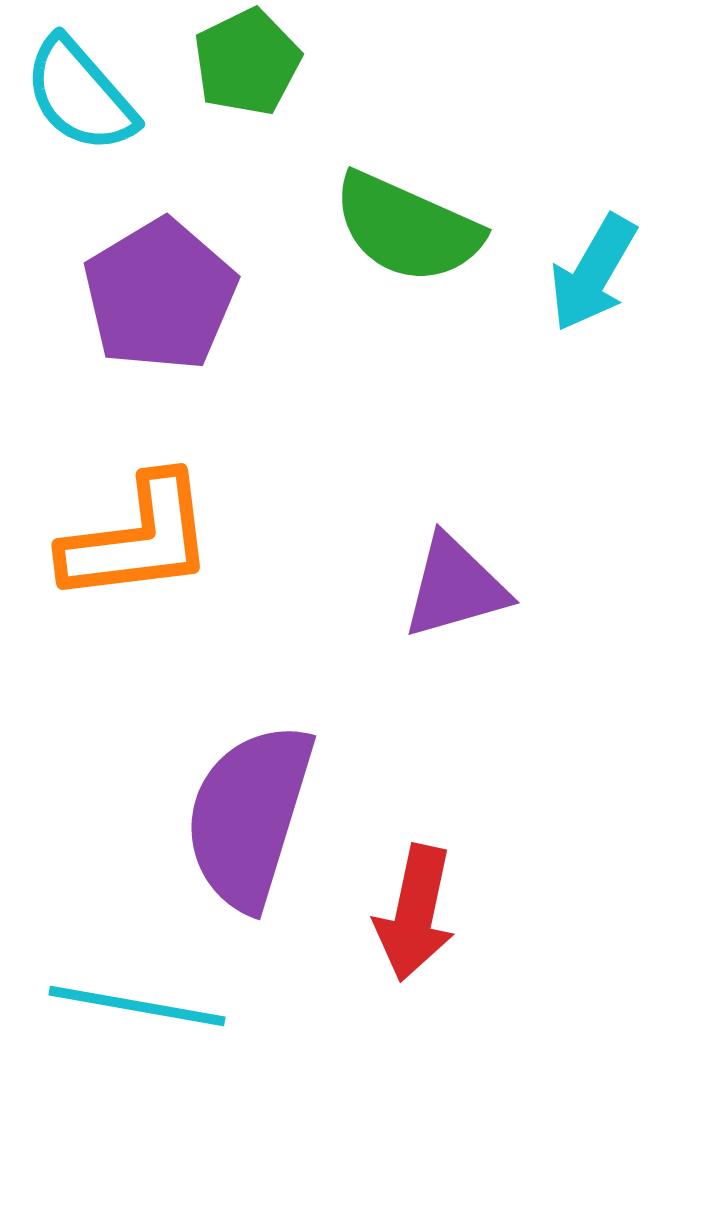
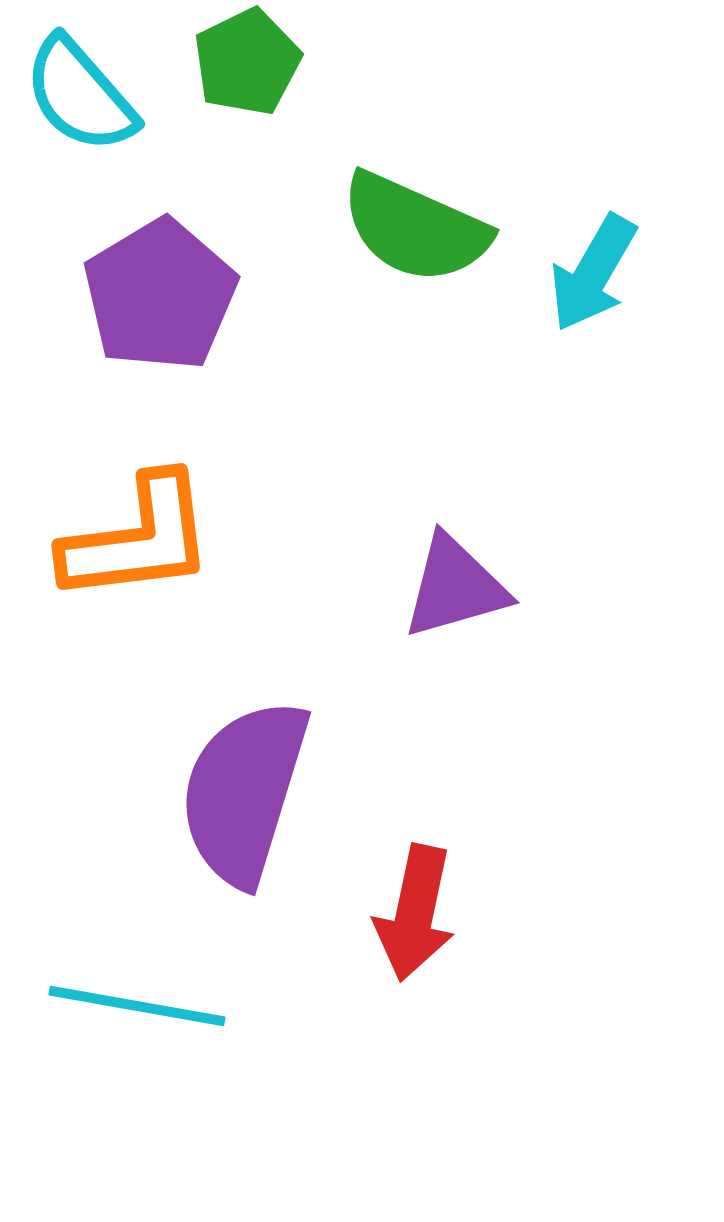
green semicircle: moved 8 px right
purple semicircle: moved 5 px left, 24 px up
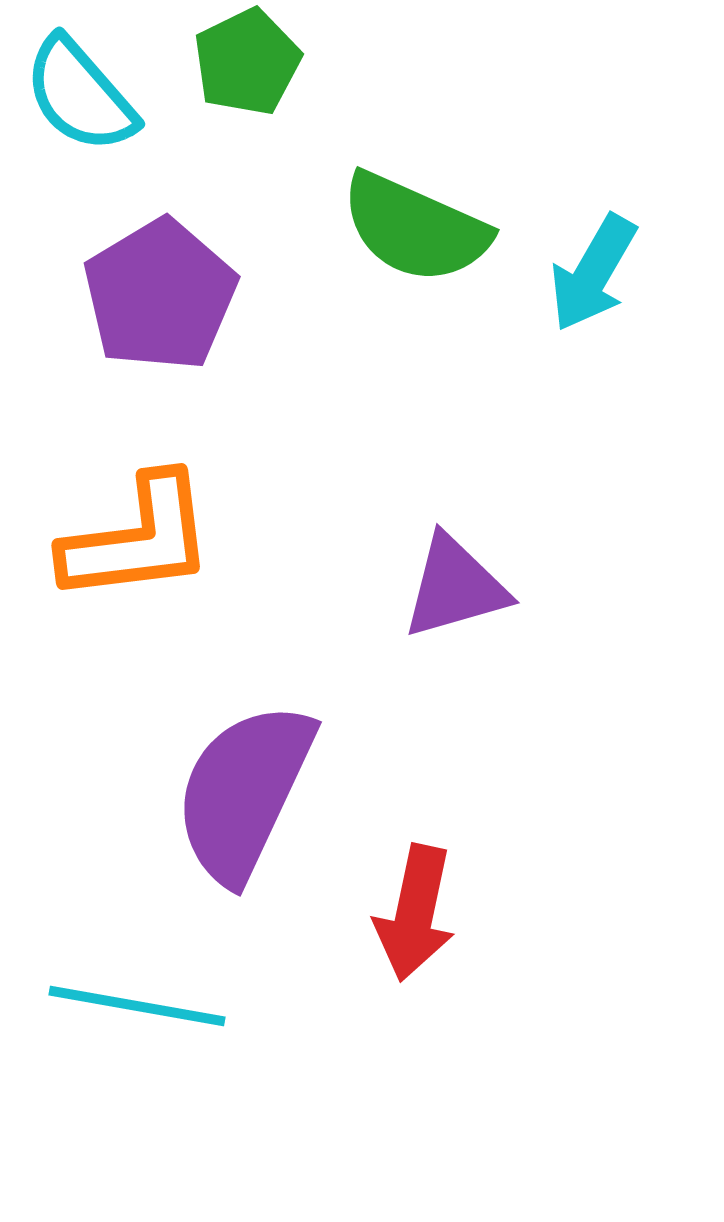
purple semicircle: rotated 8 degrees clockwise
